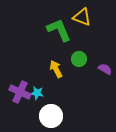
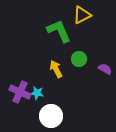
yellow triangle: moved 2 px up; rotated 48 degrees counterclockwise
green L-shape: moved 1 px down
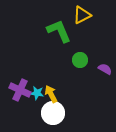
green circle: moved 1 px right, 1 px down
yellow arrow: moved 5 px left, 25 px down
purple cross: moved 2 px up
white circle: moved 2 px right, 3 px up
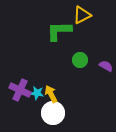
green L-shape: rotated 68 degrees counterclockwise
purple semicircle: moved 1 px right, 3 px up
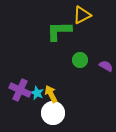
cyan star: rotated 16 degrees clockwise
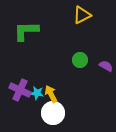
green L-shape: moved 33 px left
cyan star: rotated 16 degrees counterclockwise
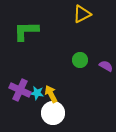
yellow triangle: moved 1 px up
